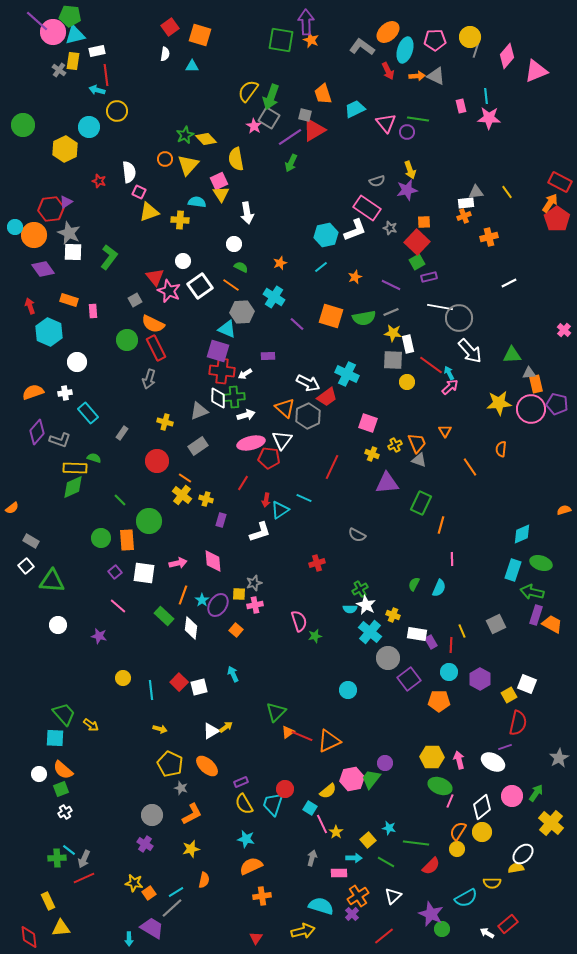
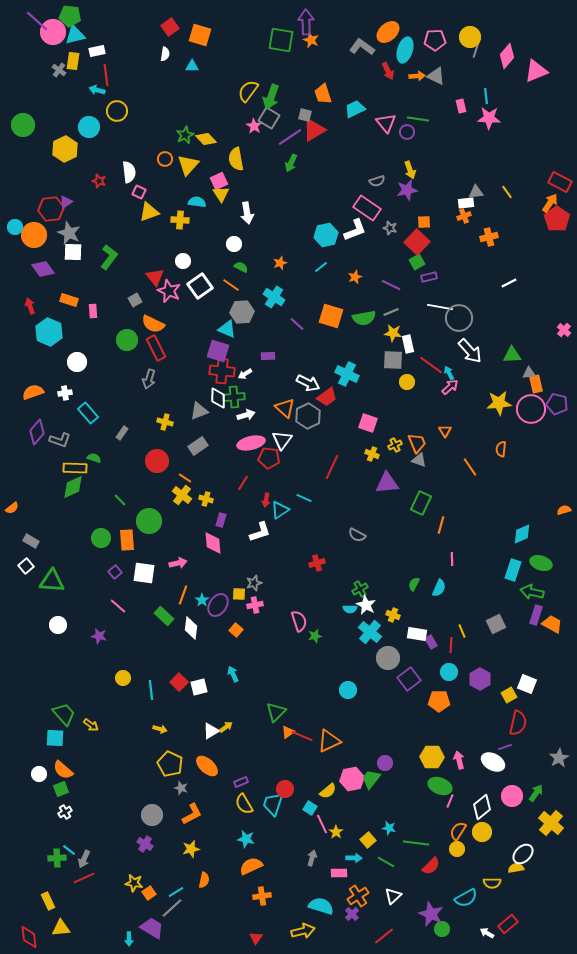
pink diamond at (213, 561): moved 18 px up
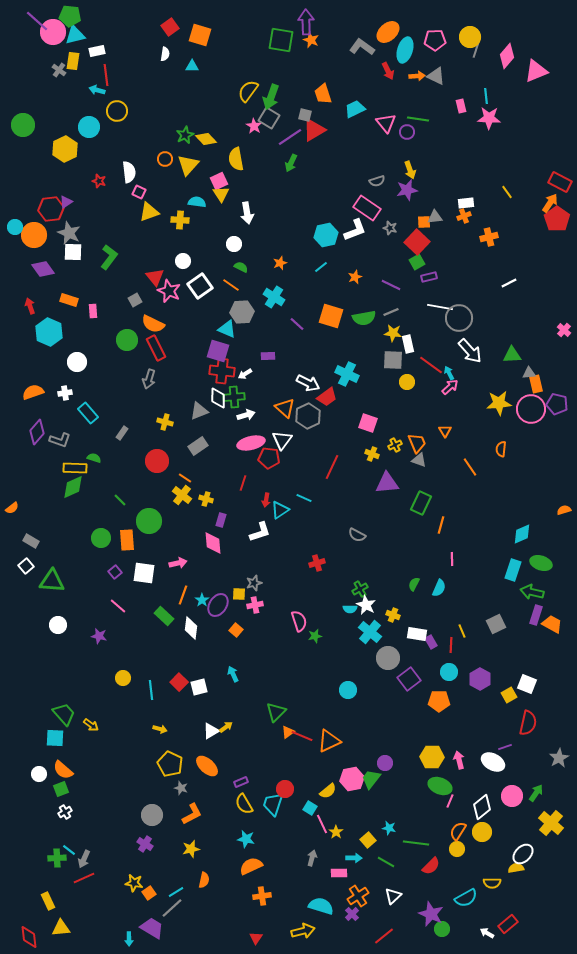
gray triangle at (476, 192): moved 41 px left, 25 px down
red line at (243, 483): rotated 14 degrees counterclockwise
red semicircle at (518, 723): moved 10 px right
